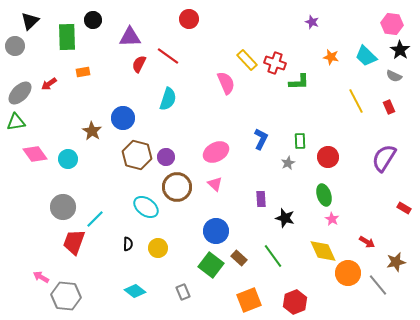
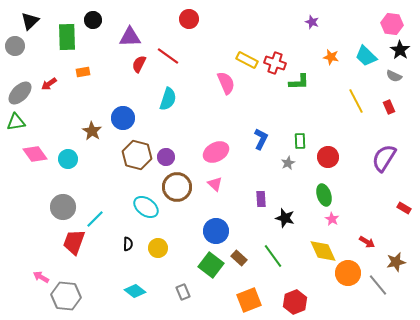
yellow rectangle at (247, 60): rotated 20 degrees counterclockwise
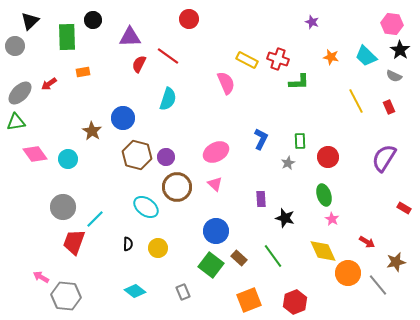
red cross at (275, 63): moved 3 px right, 4 px up
